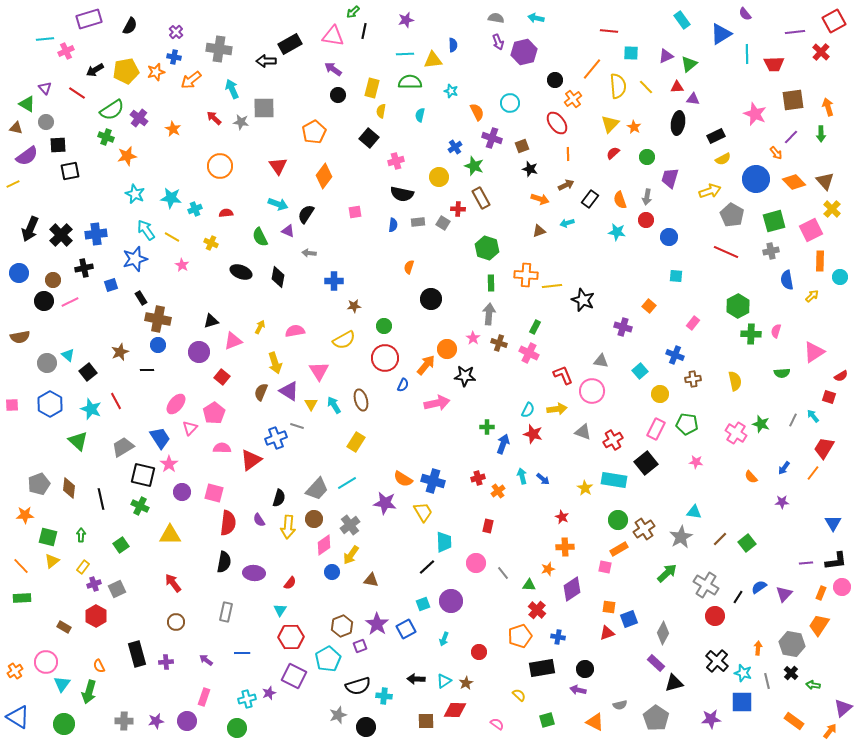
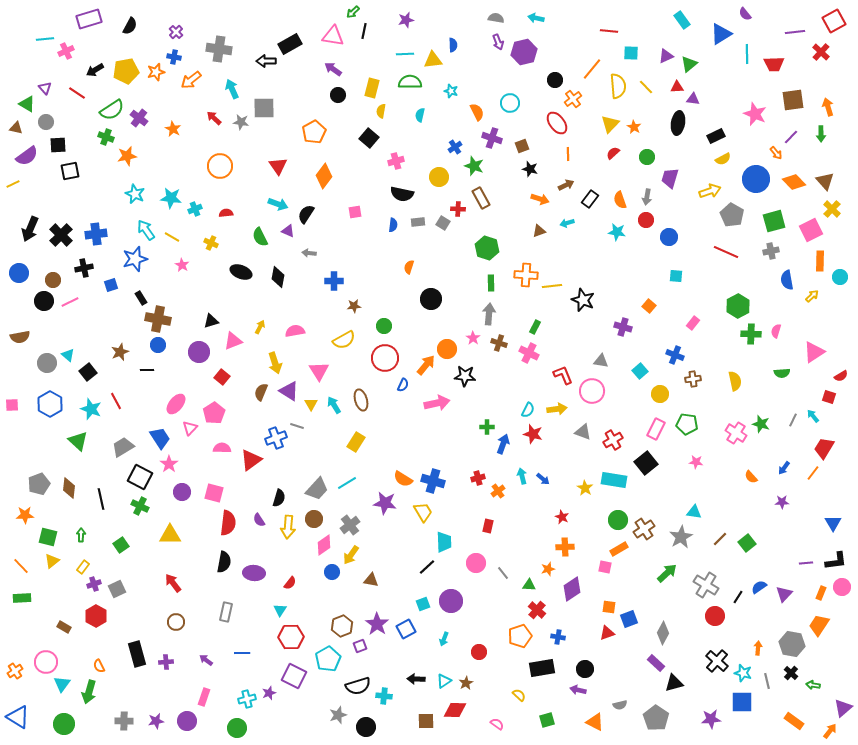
black square at (143, 475): moved 3 px left, 2 px down; rotated 15 degrees clockwise
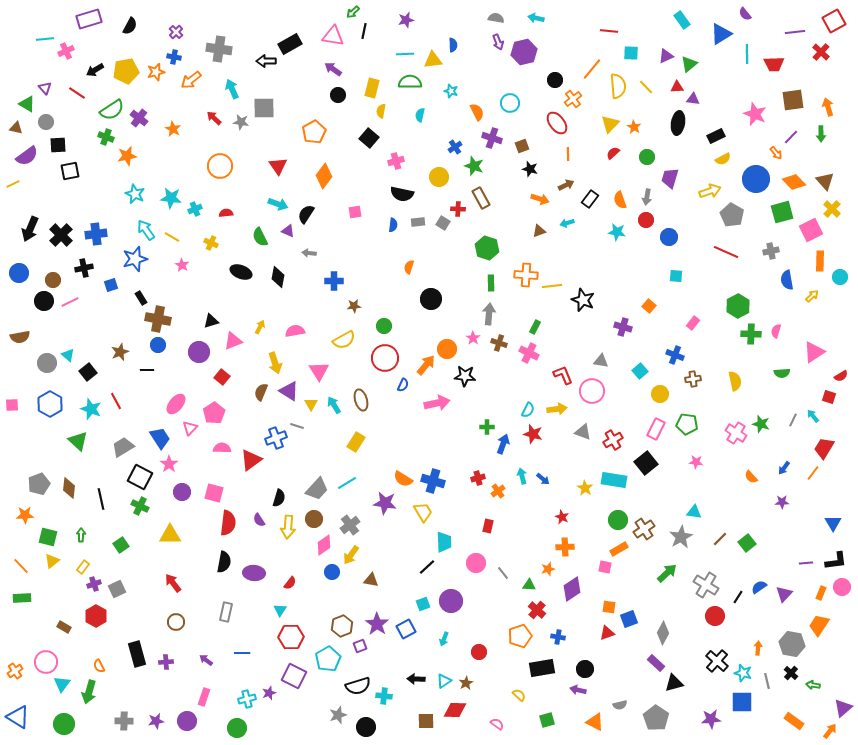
green square at (774, 221): moved 8 px right, 9 px up
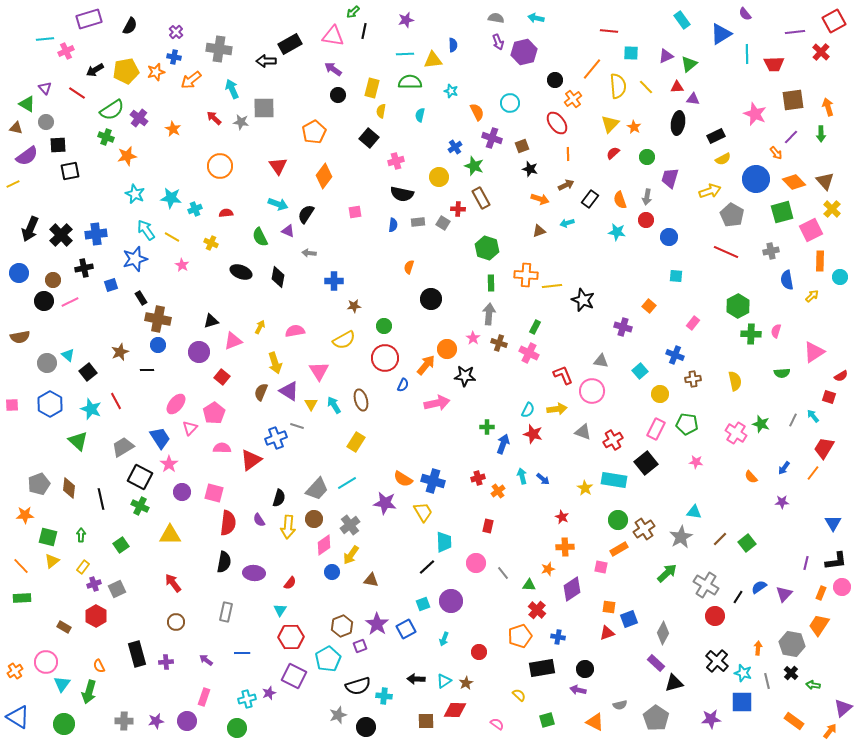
purple line at (806, 563): rotated 72 degrees counterclockwise
pink square at (605, 567): moved 4 px left
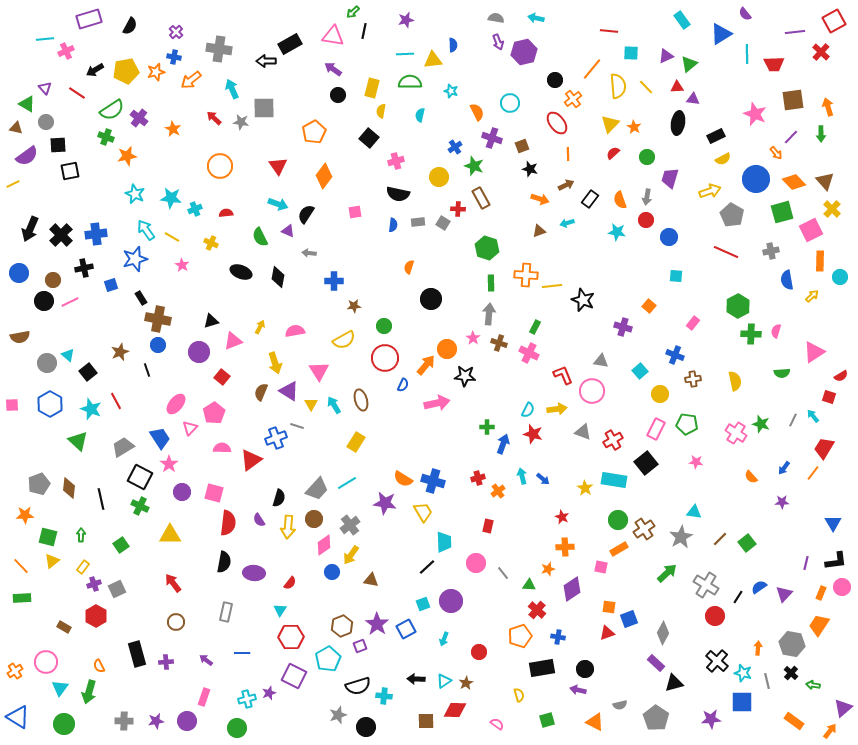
black semicircle at (402, 194): moved 4 px left
black line at (147, 370): rotated 72 degrees clockwise
cyan triangle at (62, 684): moved 2 px left, 4 px down
yellow semicircle at (519, 695): rotated 32 degrees clockwise
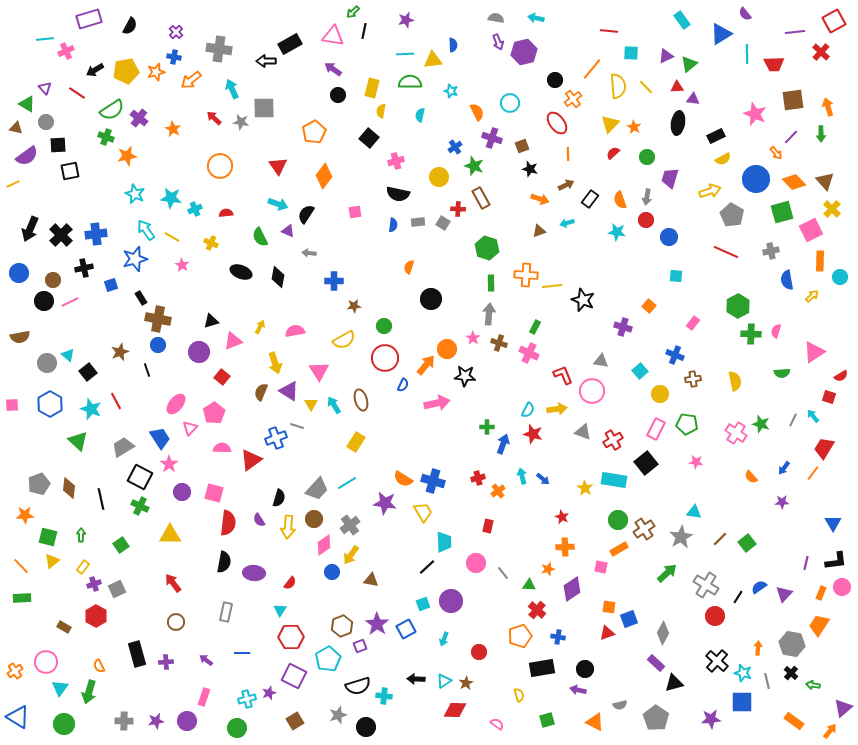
brown square at (426, 721): moved 131 px left; rotated 30 degrees counterclockwise
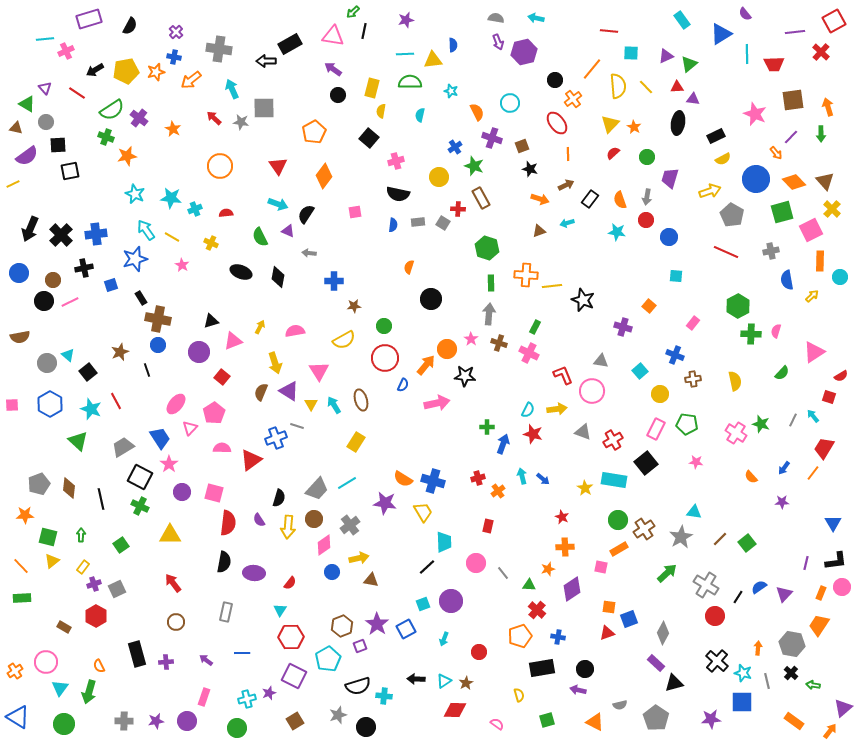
pink star at (473, 338): moved 2 px left, 1 px down
green semicircle at (782, 373): rotated 42 degrees counterclockwise
yellow arrow at (351, 555): moved 8 px right, 3 px down; rotated 138 degrees counterclockwise
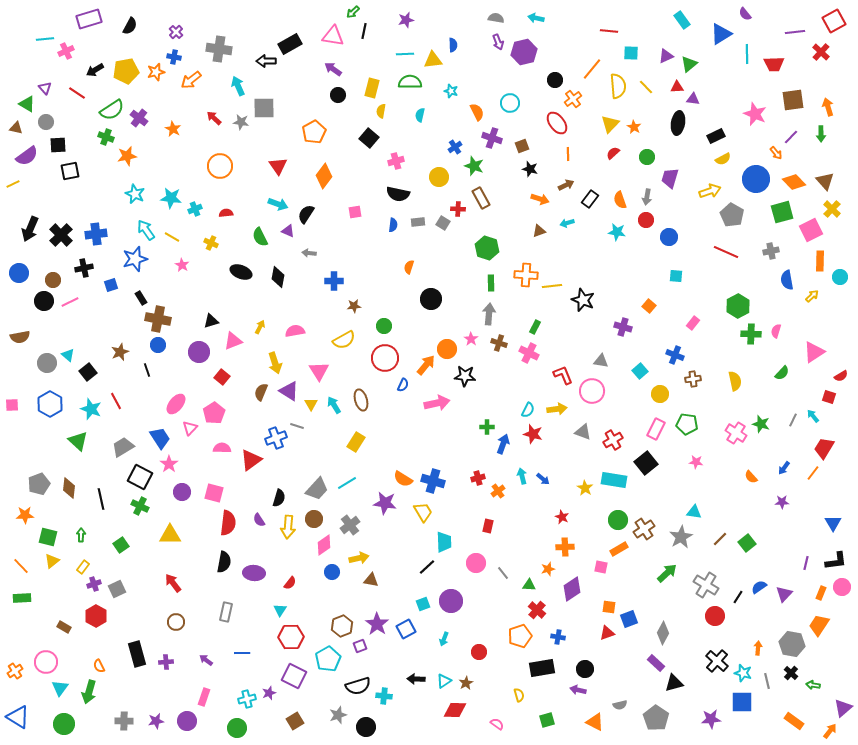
cyan arrow at (232, 89): moved 6 px right, 3 px up
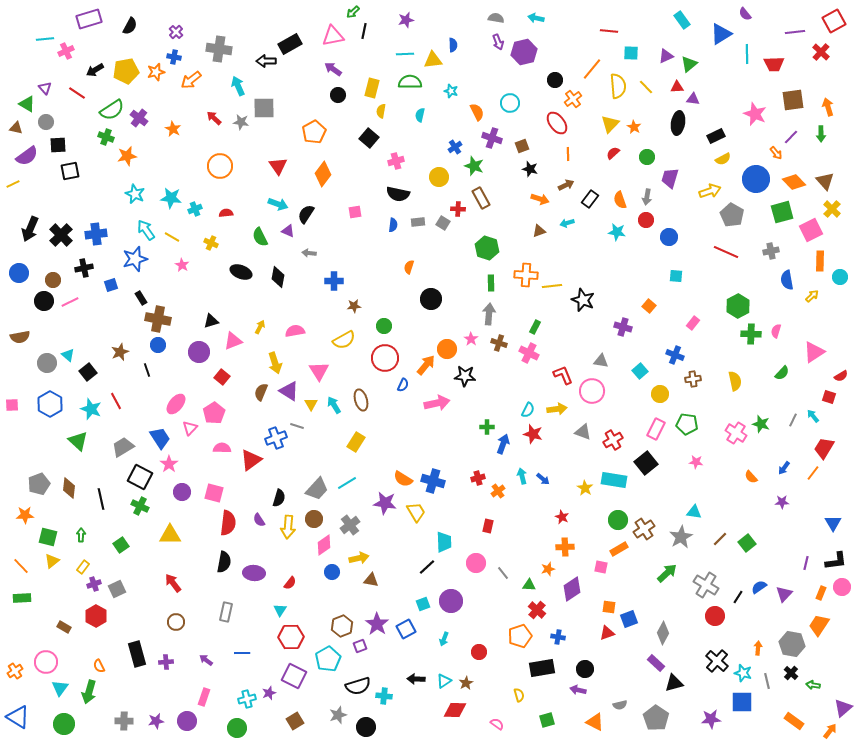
pink triangle at (333, 36): rotated 20 degrees counterclockwise
orange diamond at (324, 176): moved 1 px left, 2 px up
yellow trapezoid at (423, 512): moved 7 px left
